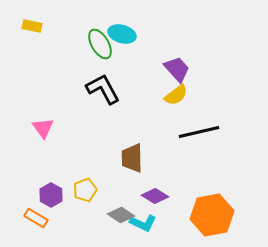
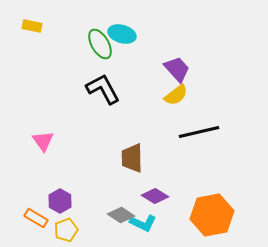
pink triangle: moved 13 px down
yellow pentagon: moved 19 px left, 40 px down
purple hexagon: moved 9 px right, 6 px down
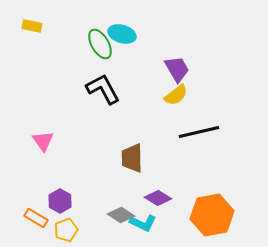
purple trapezoid: rotated 12 degrees clockwise
purple diamond: moved 3 px right, 2 px down
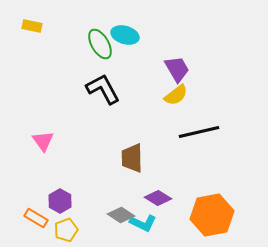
cyan ellipse: moved 3 px right, 1 px down
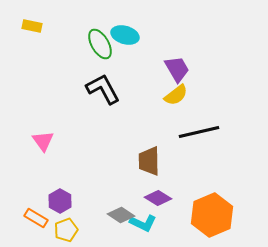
brown trapezoid: moved 17 px right, 3 px down
orange hexagon: rotated 12 degrees counterclockwise
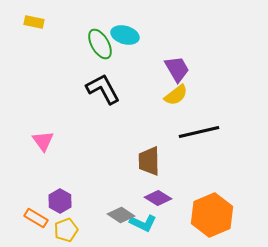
yellow rectangle: moved 2 px right, 4 px up
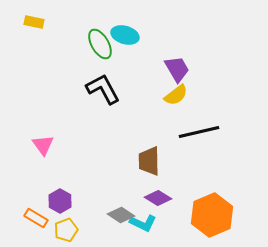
pink triangle: moved 4 px down
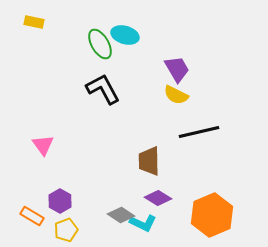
yellow semicircle: rotated 65 degrees clockwise
orange rectangle: moved 4 px left, 2 px up
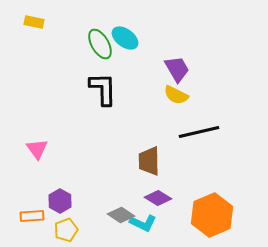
cyan ellipse: moved 3 px down; rotated 20 degrees clockwise
black L-shape: rotated 27 degrees clockwise
pink triangle: moved 6 px left, 4 px down
orange rectangle: rotated 35 degrees counterclockwise
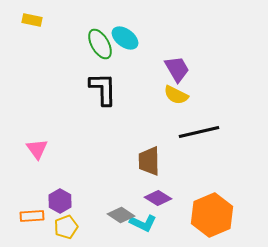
yellow rectangle: moved 2 px left, 2 px up
yellow pentagon: moved 3 px up
